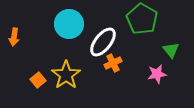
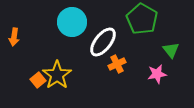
cyan circle: moved 3 px right, 2 px up
orange cross: moved 4 px right, 1 px down
yellow star: moved 9 px left
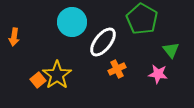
orange cross: moved 5 px down
pink star: moved 1 px right; rotated 18 degrees clockwise
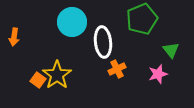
green pentagon: rotated 20 degrees clockwise
white ellipse: rotated 44 degrees counterclockwise
pink star: rotated 24 degrees counterclockwise
orange square: rotated 14 degrees counterclockwise
